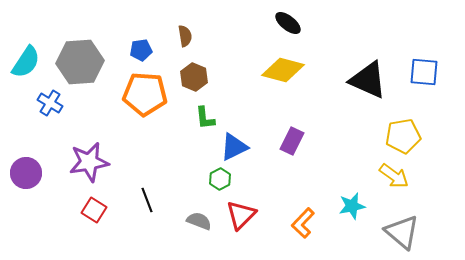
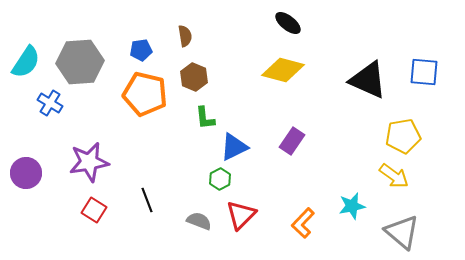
orange pentagon: rotated 9 degrees clockwise
purple rectangle: rotated 8 degrees clockwise
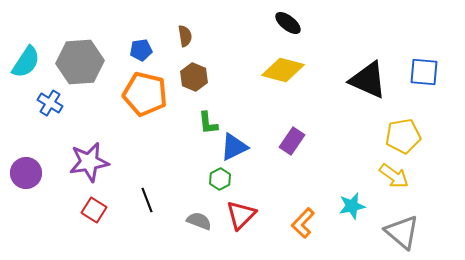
green L-shape: moved 3 px right, 5 px down
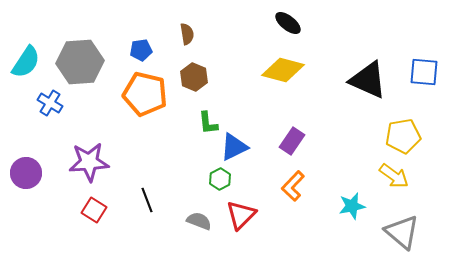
brown semicircle: moved 2 px right, 2 px up
purple star: rotated 6 degrees clockwise
orange L-shape: moved 10 px left, 37 px up
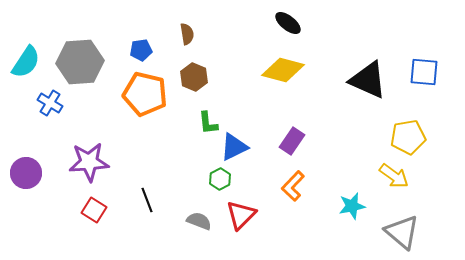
yellow pentagon: moved 5 px right, 1 px down
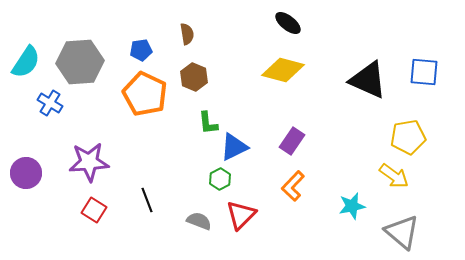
orange pentagon: rotated 12 degrees clockwise
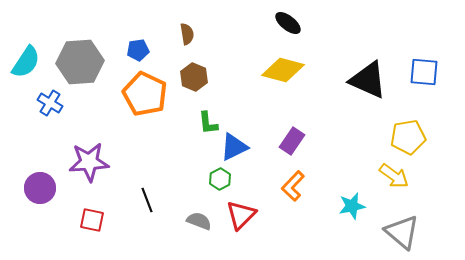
blue pentagon: moved 3 px left
purple circle: moved 14 px right, 15 px down
red square: moved 2 px left, 10 px down; rotated 20 degrees counterclockwise
